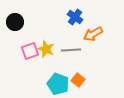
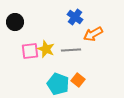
pink square: rotated 12 degrees clockwise
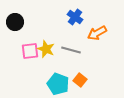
orange arrow: moved 4 px right, 1 px up
gray line: rotated 18 degrees clockwise
orange square: moved 2 px right
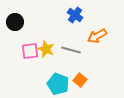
blue cross: moved 2 px up
orange arrow: moved 3 px down
